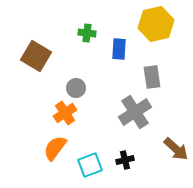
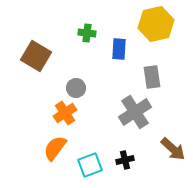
brown arrow: moved 3 px left
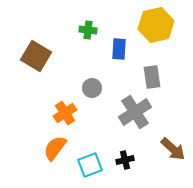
yellow hexagon: moved 1 px down
green cross: moved 1 px right, 3 px up
gray circle: moved 16 px right
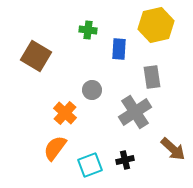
gray circle: moved 2 px down
orange cross: rotated 15 degrees counterclockwise
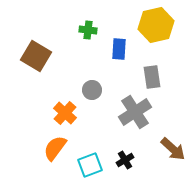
black cross: rotated 18 degrees counterclockwise
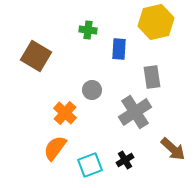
yellow hexagon: moved 3 px up
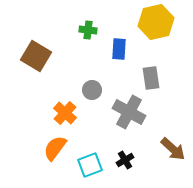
gray rectangle: moved 1 px left, 1 px down
gray cross: moved 6 px left; rotated 28 degrees counterclockwise
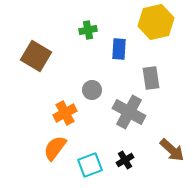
green cross: rotated 18 degrees counterclockwise
orange cross: rotated 20 degrees clockwise
brown arrow: moved 1 px left, 1 px down
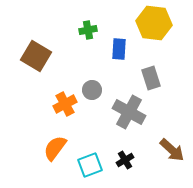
yellow hexagon: moved 2 px left, 1 px down; rotated 20 degrees clockwise
gray rectangle: rotated 10 degrees counterclockwise
orange cross: moved 9 px up
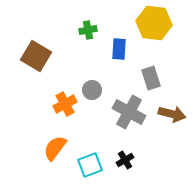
brown arrow: moved 36 px up; rotated 28 degrees counterclockwise
